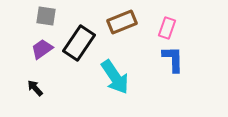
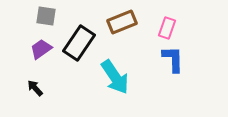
purple trapezoid: moved 1 px left
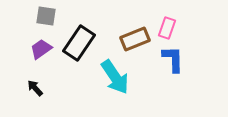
brown rectangle: moved 13 px right, 17 px down
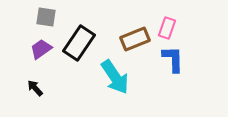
gray square: moved 1 px down
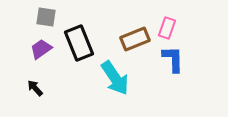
black rectangle: rotated 56 degrees counterclockwise
cyan arrow: moved 1 px down
